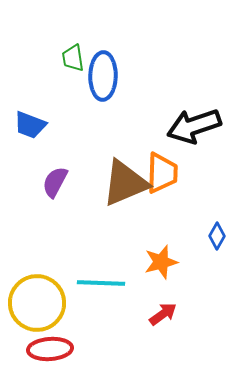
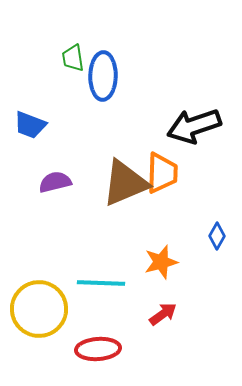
purple semicircle: rotated 48 degrees clockwise
yellow circle: moved 2 px right, 6 px down
red ellipse: moved 48 px right
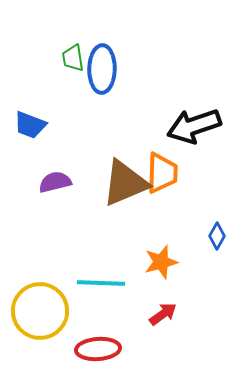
blue ellipse: moved 1 px left, 7 px up
yellow circle: moved 1 px right, 2 px down
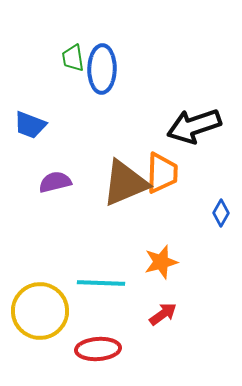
blue diamond: moved 4 px right, 23 px up
